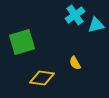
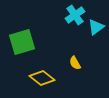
cyan triangle: moved 2 px down; rotated 24 degrees counterclockwise
yellow diamond: rotated 30 degrees clockwise
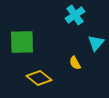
cyan triangle: moved 16 px down; rotated 12 degrees counterclockwise
green square: rotated 16 degrees clockwise
yellow diamond: moved 3 px left
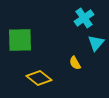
cyan cross: moved 9 px right, 3 px down
green square: moved 2 px left, 2 px up
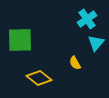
cyan cross: moved 3 px right, 1 px down
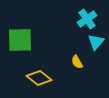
cyan triangle: moved 1 px up
yellow semicircle: moved 2 px right, 1 px up
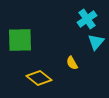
yellow semicircle: moved 5 px left, 1 px down
